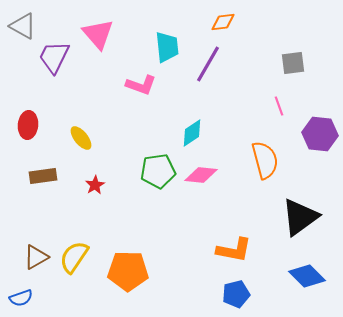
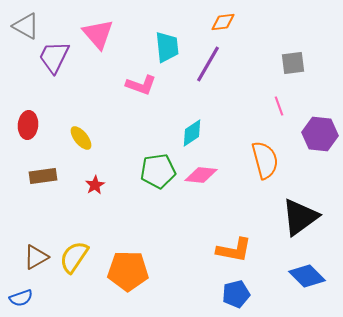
gray triangle: moved 3 px right
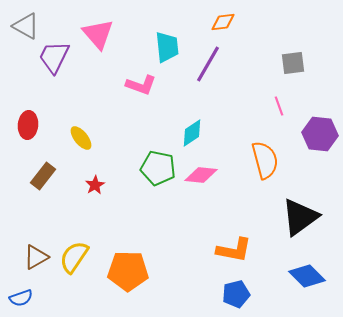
green pentagon: moved 3 px up; rotated 20 degrees clockwise
brown rectangle: rotated 44 degrees counterclockwise
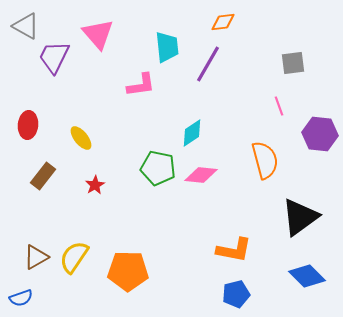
pink L-shape: rotated 28 degrees counterclockwise
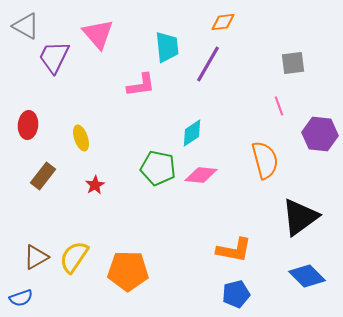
yellow ellipse: rotated 20 degrees clockwise
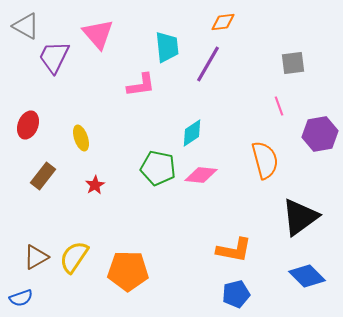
red ellipse: rotated 16 degrees clockwise
purple hexagon: rotated 16 degrees counterclockwise
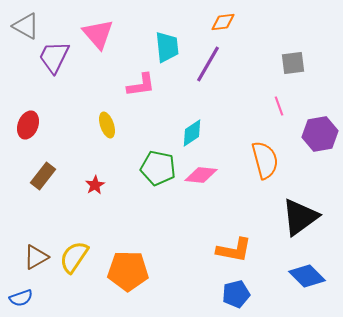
yellow ellipse: moved 26 px right, 13 px up
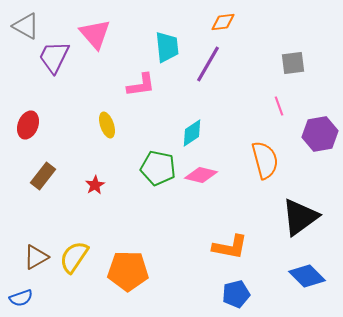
pink triangle: moved 3 px left
pink diamond: rotated 8 degrees clockwise
orange L-shape: moved 4 px left, 3 px up
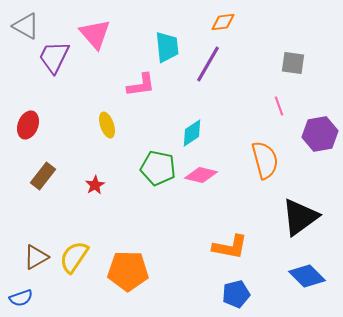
gray square: rotated 15 degrees clockwise
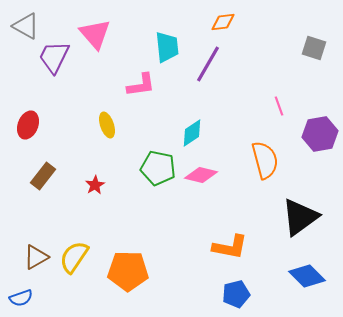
gray square: moved 21 px right, 15 px up; rotated 10 degrees clockwise
